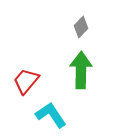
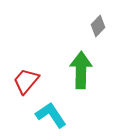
gray diamond: moved 17 px right, 1 px up
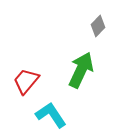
green arrow: rotated 24 degrees clockwise
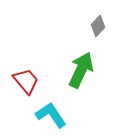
red trapezoid: rotated 100 degrees clockwise
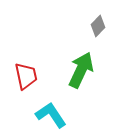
red trapezoid: moved 5 px up; rotated 28 degrees clockwise
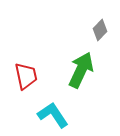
gray diamond: moved 2 px right, 4 px down
cyan L-shape: moved 2 px right
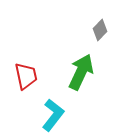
green arrow: moved 2 px down
cyan L-shape: rotated 72 degrees clockwise
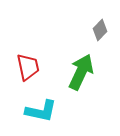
red trapezoid: moved 2 px right, 9 px up
cyan L-shape: moved 12 px left, 4 px up; rotated 64 degrees clockwise
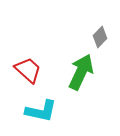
gray diamond: moved 7 px down
red trapezoid: moved 3 px down; rotated 36 degrees counterclockwise
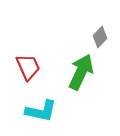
red trapezoid: moved 3 px up; rotated 24 degrees clockwise
